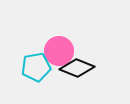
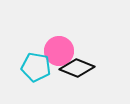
cyan pentagon: rotated 20 degrees clockwise
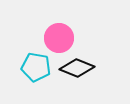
pink circle: moved 13 px up
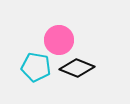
pink circle: moved 2 px down
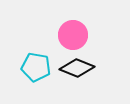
pink circle: moved 14 px right, 5 px up
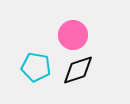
black diamond: moved 1 px right, 2 px down; rotated 40 degrees counterclockwise
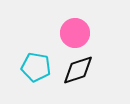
pink circle: moved 2 px right, 2 px up
